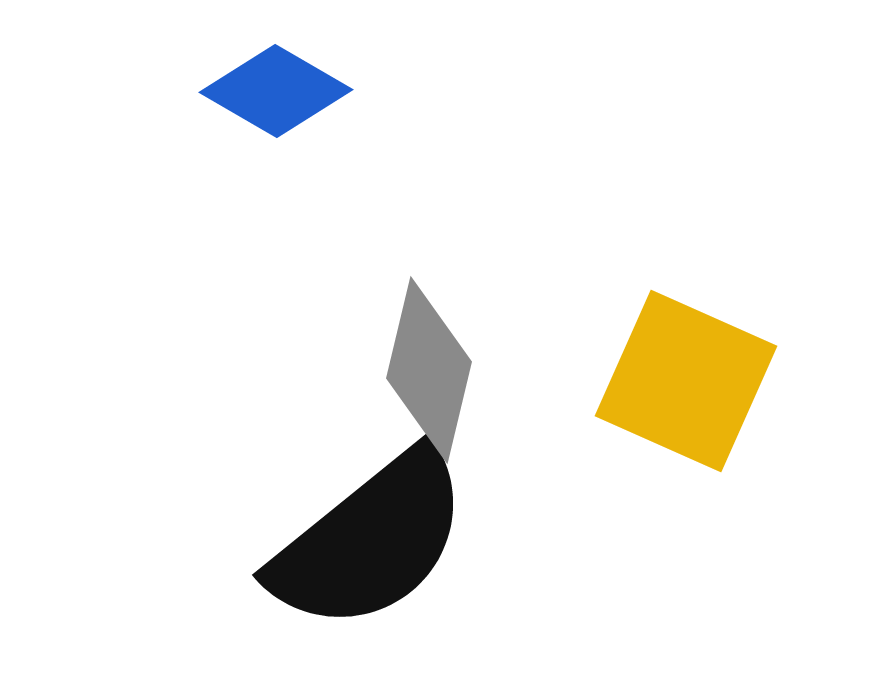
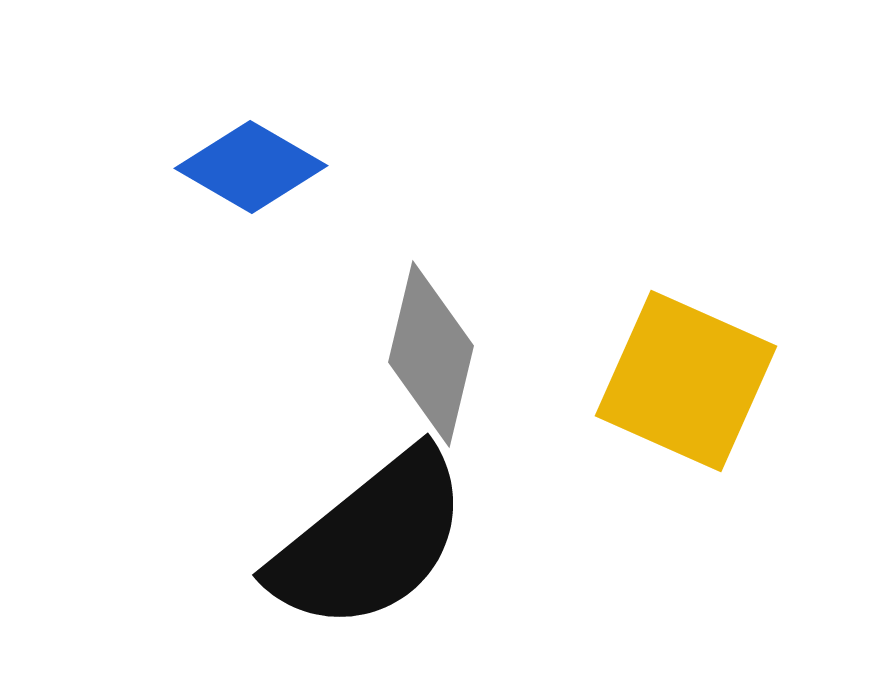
blue diamond: moved 25 px left, 76 px down
gray diamond: moved 2 px right, 16 px up
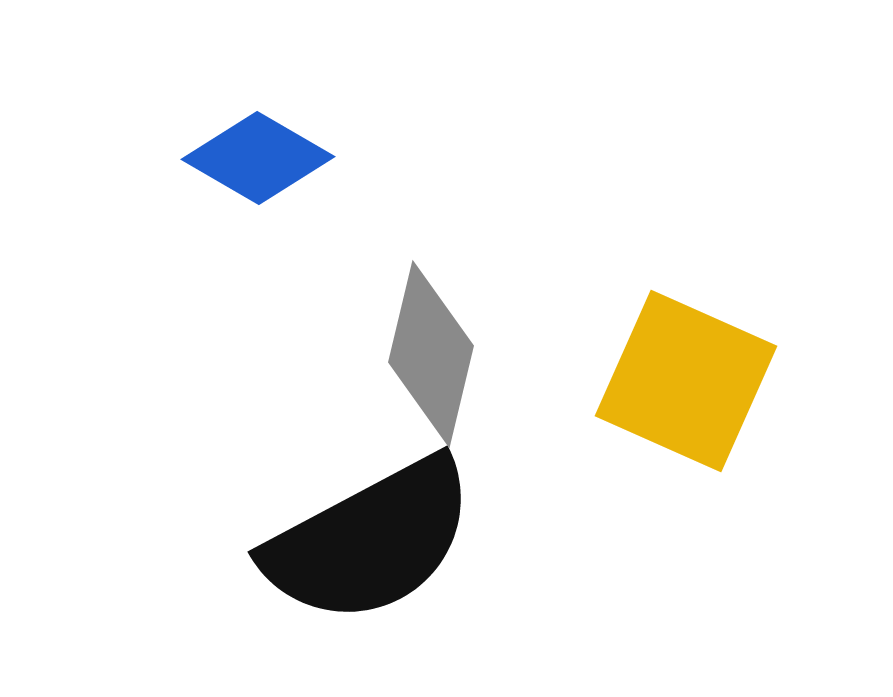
blue diamond: moved 7 px right, 9 px up
black semicircle: rotated 11 degrees clockwise
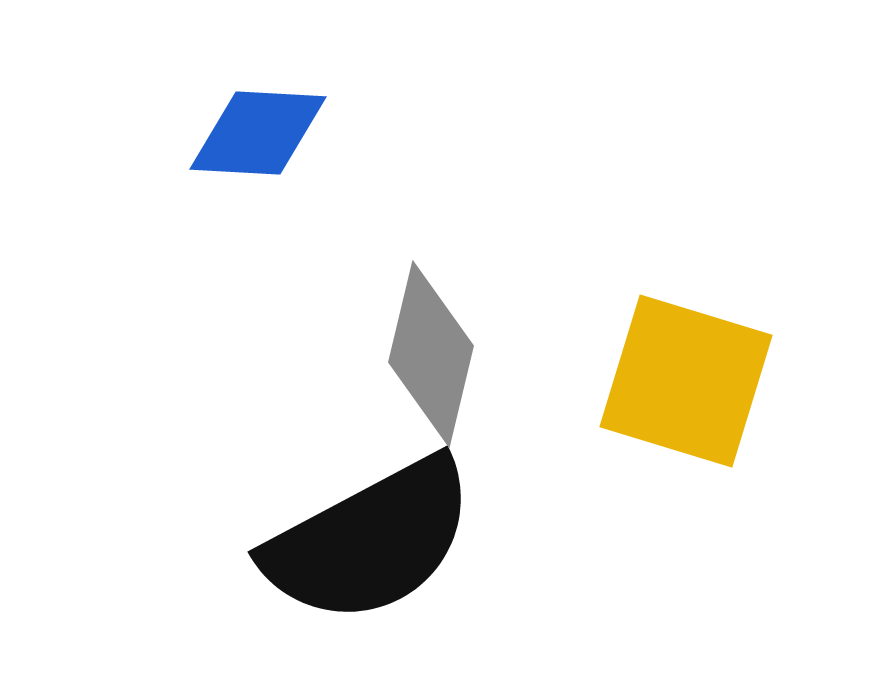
blue diamond: moved 25 px up; rotated 27 degrees counterclockwise
yellow square: rotated 7 degrees counterclockwise
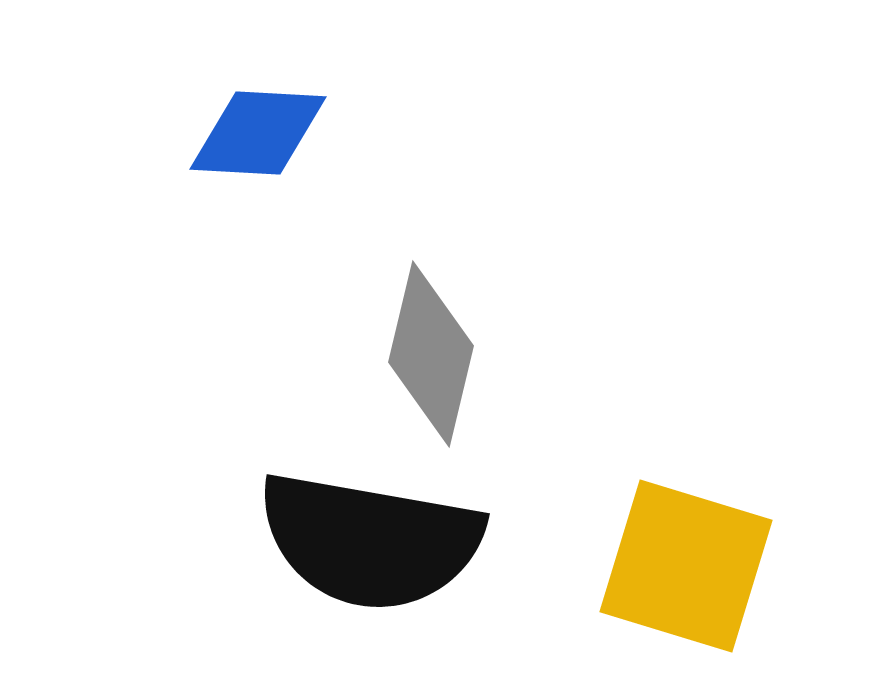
yellow square: moved 185 px down
black semicircle: rotated 38 degrees clockwise
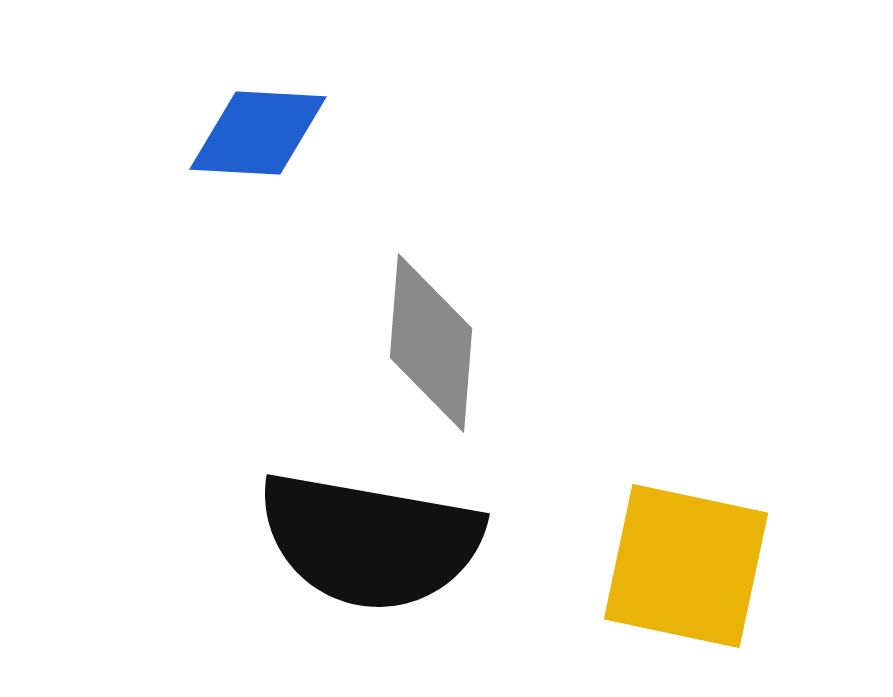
gray diamond: moved 11 px up; rotated 9 degrees counterclockwise
yellow square: rotated 5 degrees counterclockwise
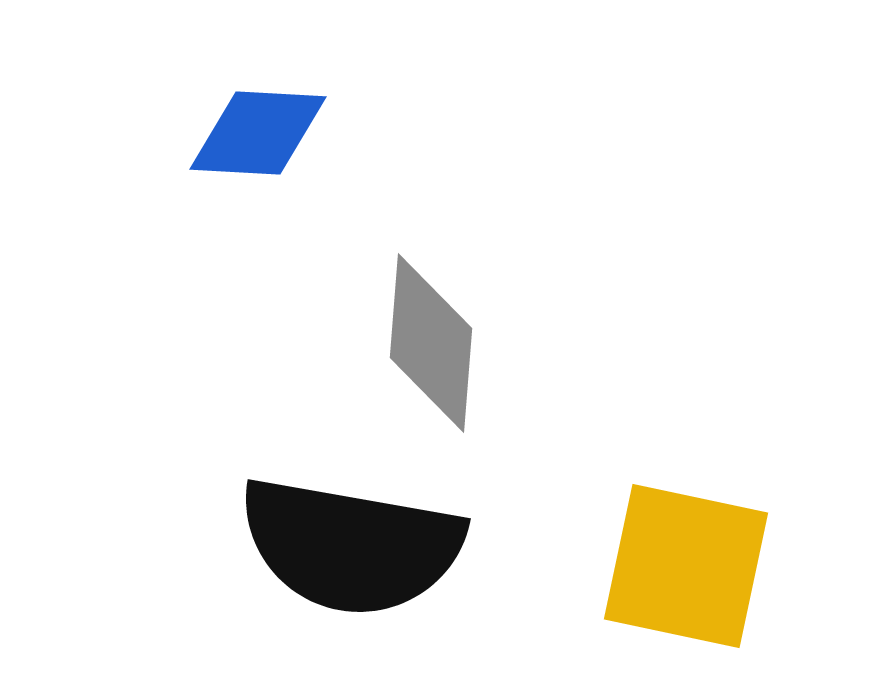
black semicircle: moved 19 px left, 5 px down
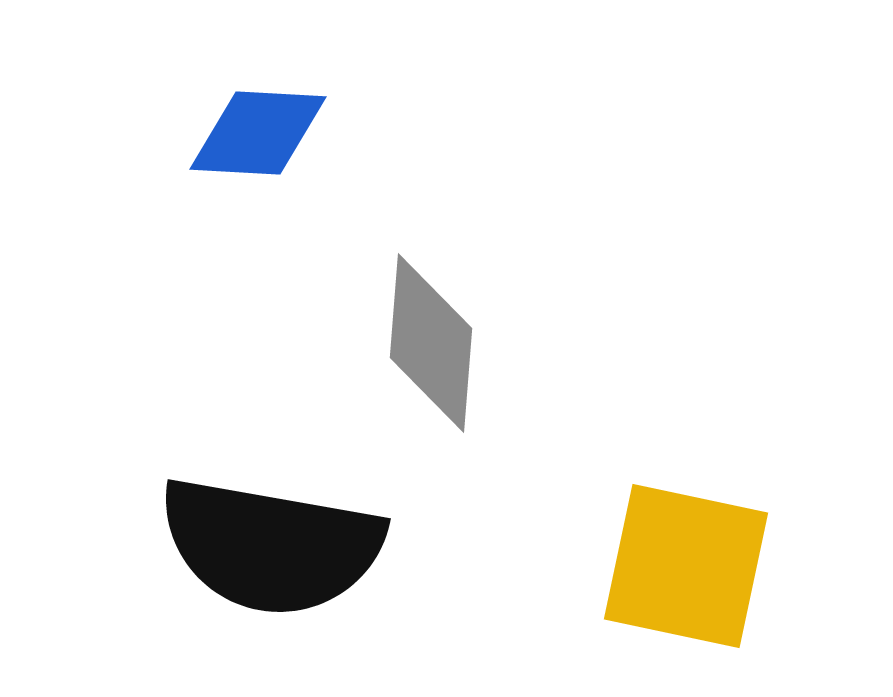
black semicircle: moved 80 px left
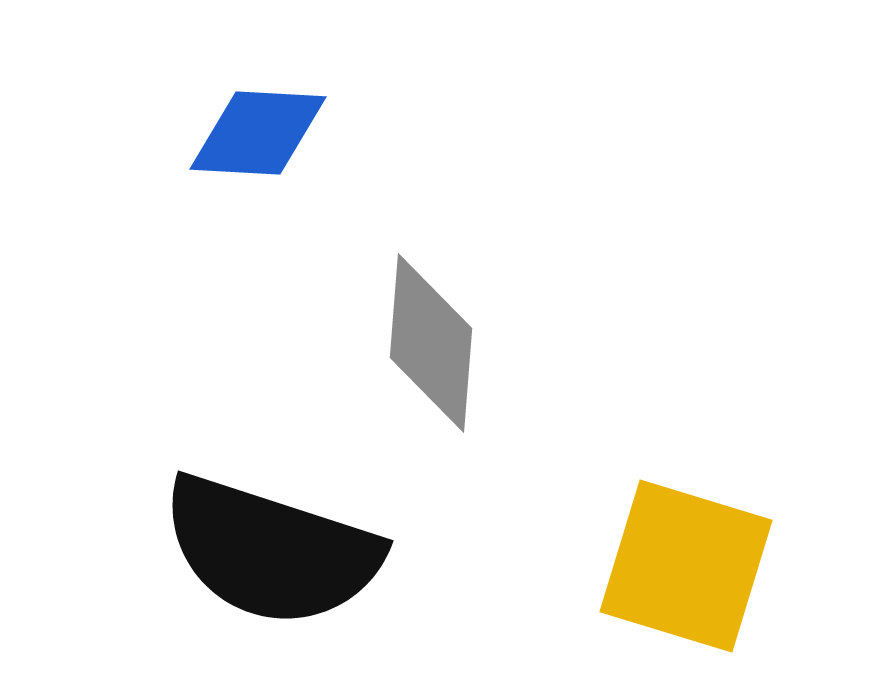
black semicircle: moved 5 px down; rotated 8 degrees clockwise
yellow square: rotated 5 degrees clockwise
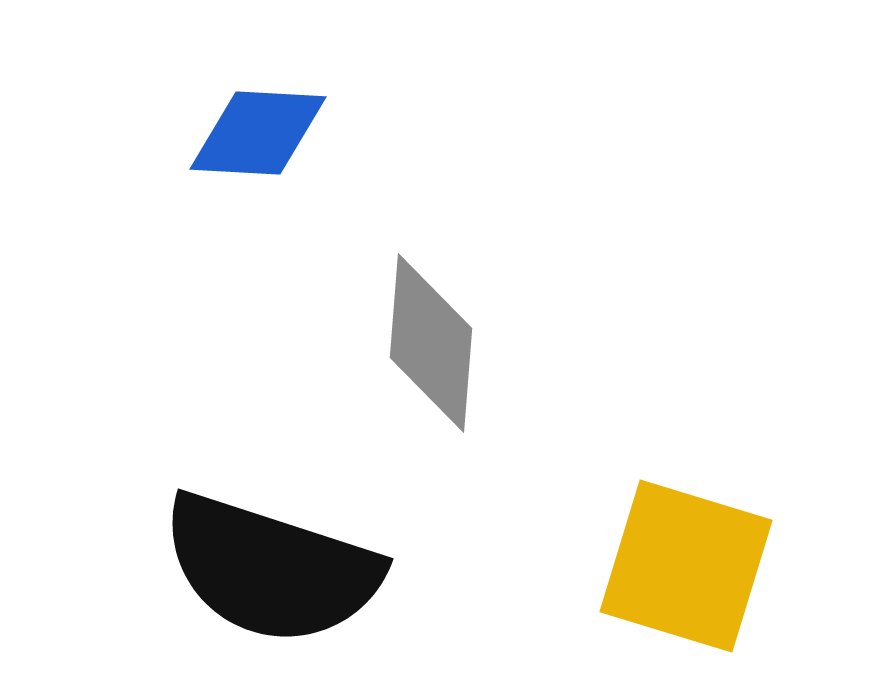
black semicircle: moved 18 px down
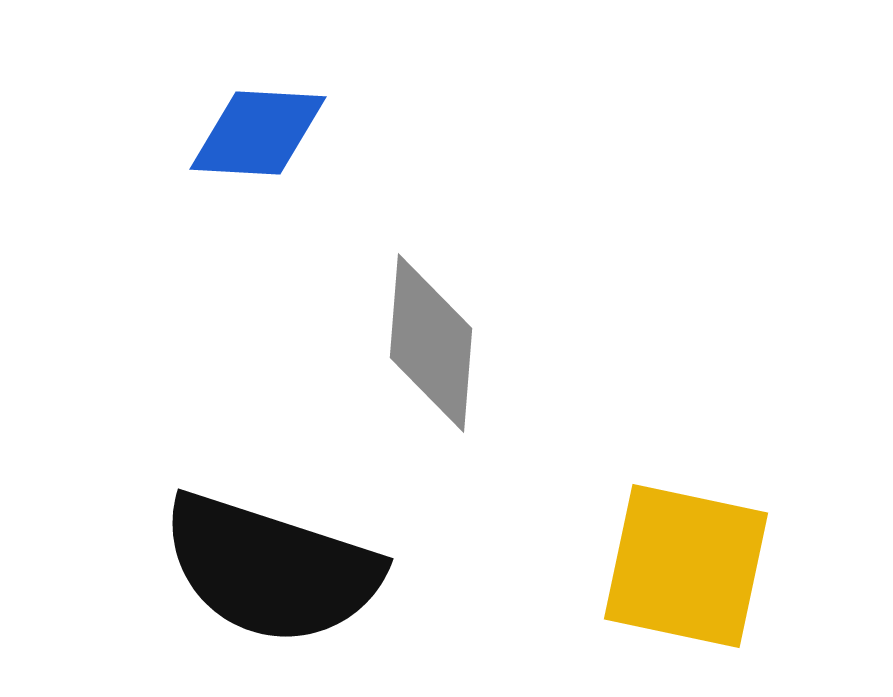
yellow square: rotated 5 degrees counterclockwise
